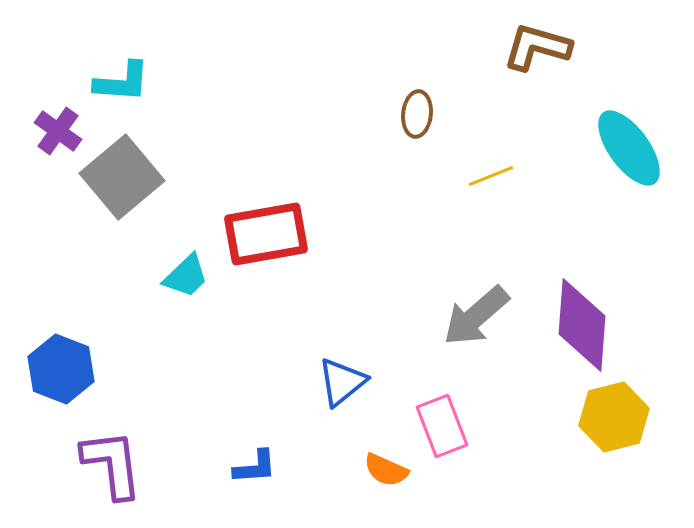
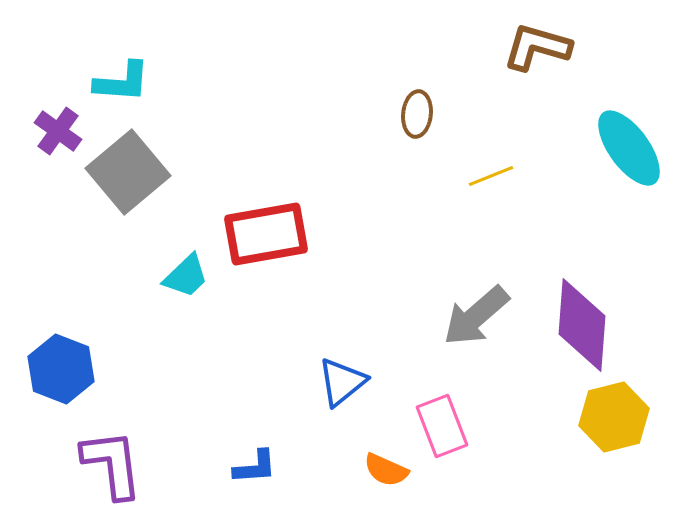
gray square: moved 6 px right, 5 px up
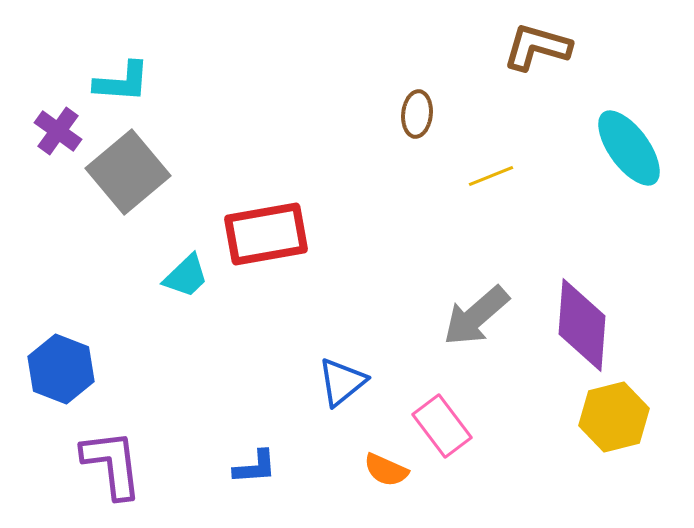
pink rectangle: rotated 16 degrees counterclockwise
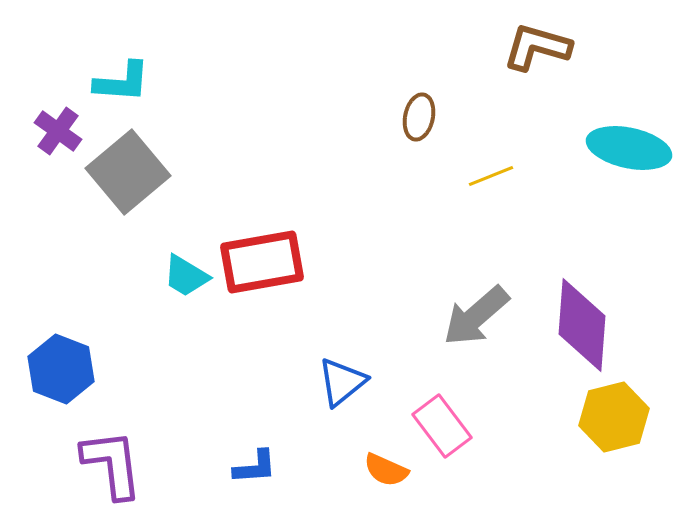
brown ellipse: moved 2 px right, 3 px down; rotated 6 degrees clockwise
cyan ellipse: rotated 42 degrees counterclockwise
red rectangle: moved 4 px left, 28 px down
cyan trapezoid: rotated 75 degrees clockwise
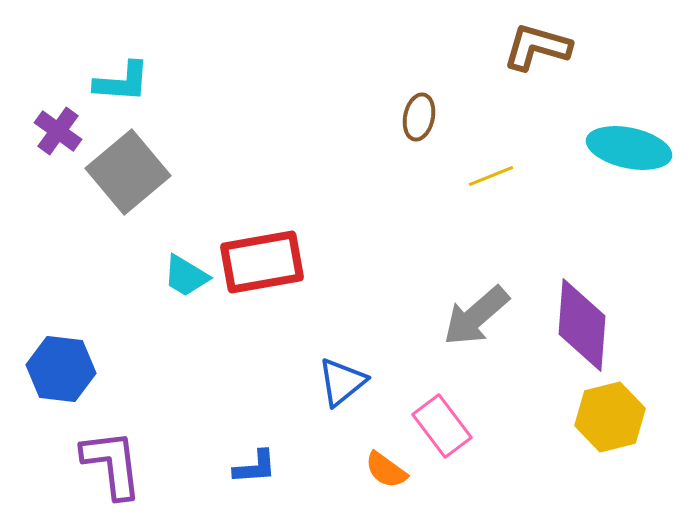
blue hexagon: rotated 14 degrees counterclockwise
yellow hexagon: moved 4 px left
orange semicircle: rotated 12 degrees clockwise
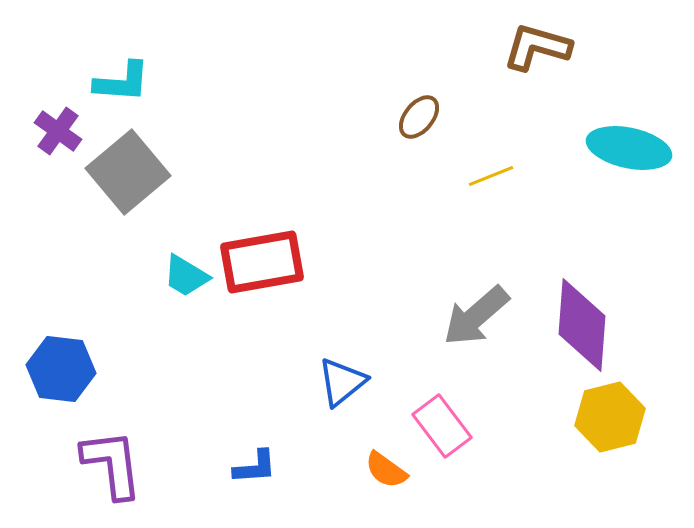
brown ellipse: rotated 27 degrees clockwise
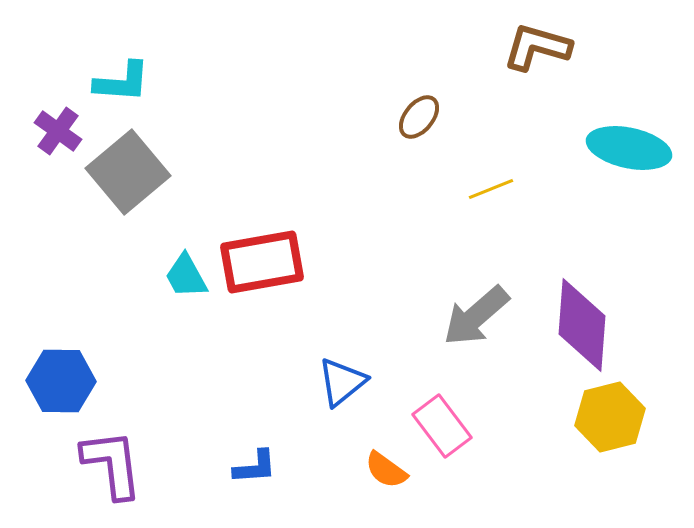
yellow line: moved 13 px down
cyan trapezoid: rotated 30 degrees clockwise
blue hexagon: moved 12 px down; rotated 6 degrees counterclockwise
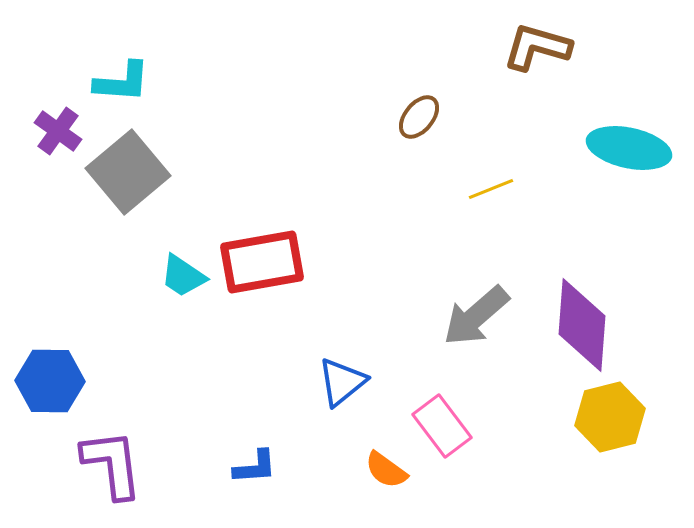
cyan trapezoid: moved 3 px left; rotated 27 degrees counterclockwise
blue hexagon: moved 11 px left
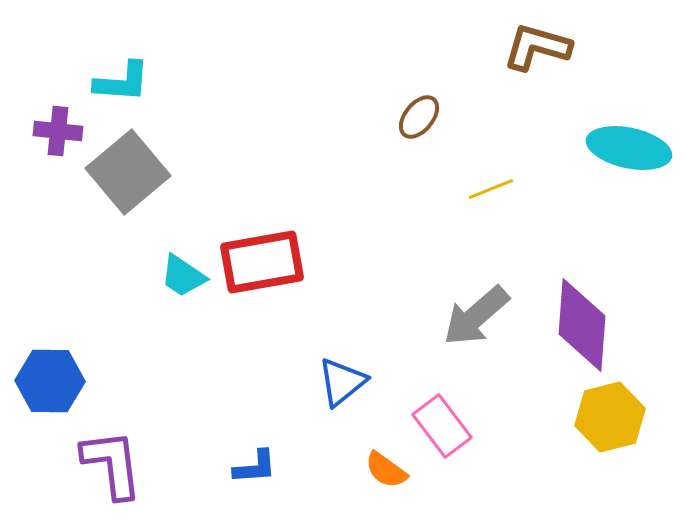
purple cross: rotated 30 degrees counterclockwise
